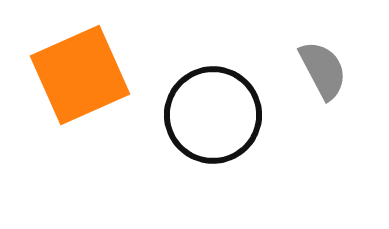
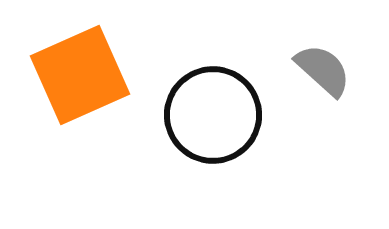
gray semicircle: rotated 20 degrees counterclockwise
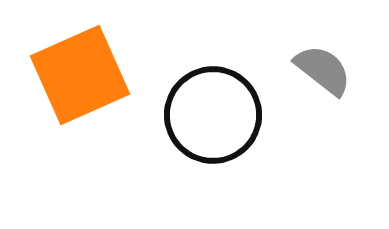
gray semicircle: rotated 4 degrees counterclockwise
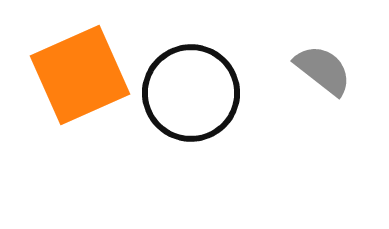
black circle: moved 22 px left, 22 px up
